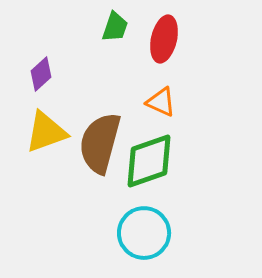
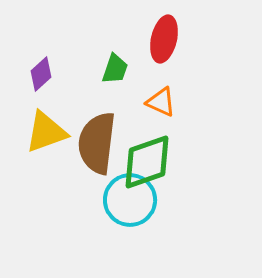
green trapezoid: moved 42 px down
brown semicircle: moved 3 px left; rotated 8 degrees counterclockwise
green diamond: moved 2 px left, 1 px down
cyan circle: moved 14 px left, 33 px up
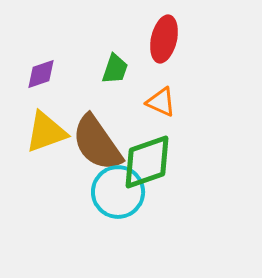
purple diamond: rotated 24 degrees clockwise
brown semicircle: rotated 42 degrees counterclockwise
cyan circle: moved 12 px left, 8 px up
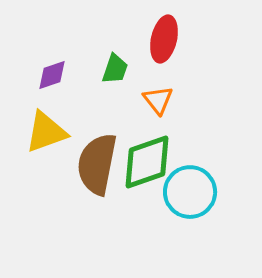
purple diamond: moved 11 px right, 1 px down
orange triangle: moved 3 px left, 2 px up; rotated 28 degrees clockwise
brown semicircle: moved 21 px down; rotated 46 degrees clockwise
cyan circle: moved 72 px right
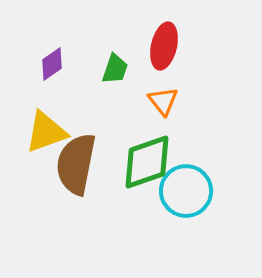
red ellipse: moved 7 px down
purple diamond: moved 11 px up; rotated 16 degrees counterclockwise
orange triangle: moved 5 px right, 1 px down
brown semicircle: moved 21 px left
cyan circle: moved 4 px left, 1 px up
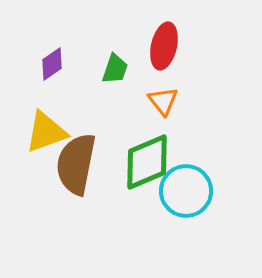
green diamond: rotated 4 degrees counterclockwise
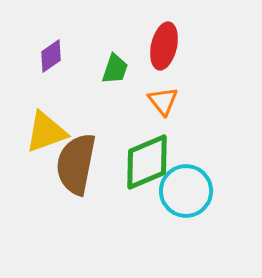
purple diamond: moved 1 px left, 8 px up
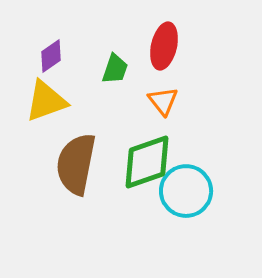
yellow triangle: moved 31 px up
green diamond: rotated 4 degrees clockwise
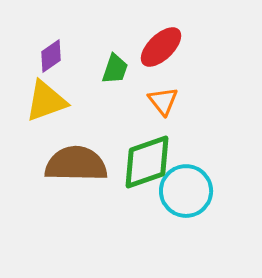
red ellipse: moved 3 px left, 1 px down; rotated 33 degrees clockwise
brown semicircle: rotated 80 degrees clockwise
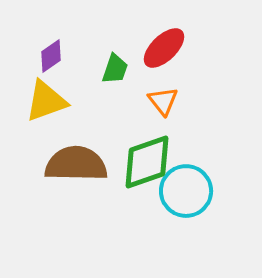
red ellipse: moved 3 px right, 1 px down
